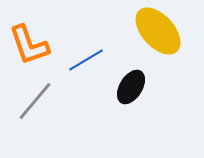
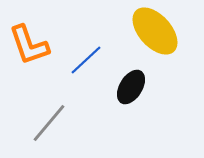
yellow ellipse: moved 3 px left
blue line: rotated 12 degrees counterclockwise
gray line: moved 14 px right, 22 px down
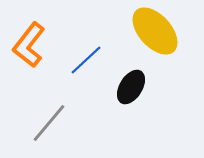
orange L-shape: rotated 57 degrees clockwise
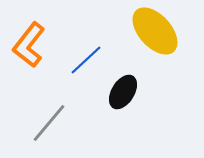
black ellipse: moved 8 px left, 5 px down
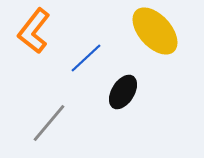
orange L-shape: moved 5 px right, 14 px up
blue line: moved 2 px up
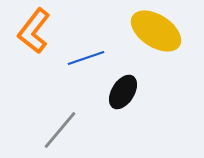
yellow ellipse: moved 1 px right; rotated 15 degrees counterclockwise
blue line: rotated 24 degrees clockwise
gray line: moved 11 px right, 7 px down
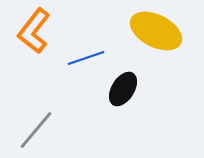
yellow ellipse: rotated 6 degrees counterclockwise
black ellipse: moved 3 px up
gray line: moved 24 px left
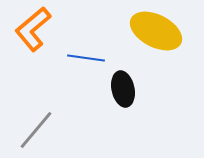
orange L-shape: moved 1 px left, 2 px up; rotated 12 degrees clockwise
blue line: rotated 27 degrees clockwise
black ellipse: rotated 44 degrees counterclockwise
